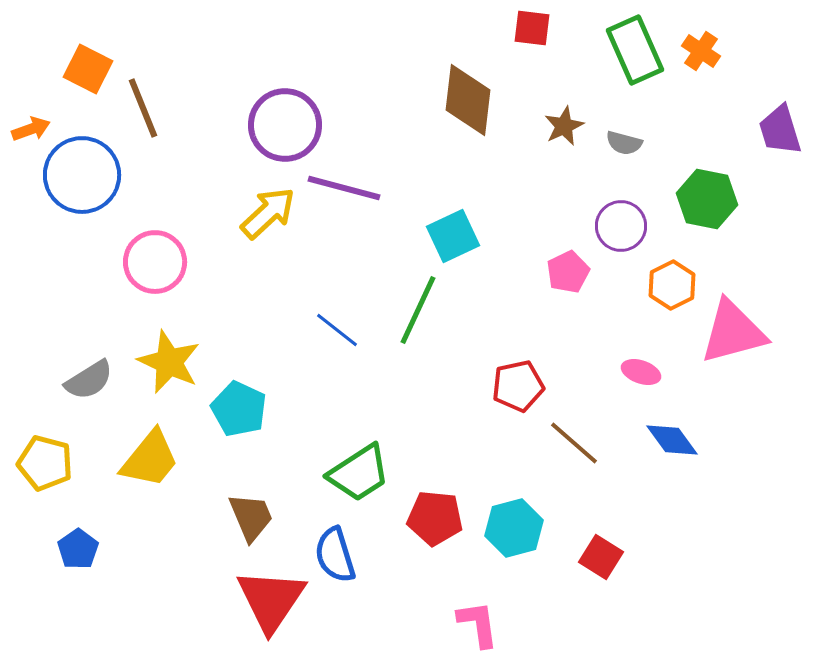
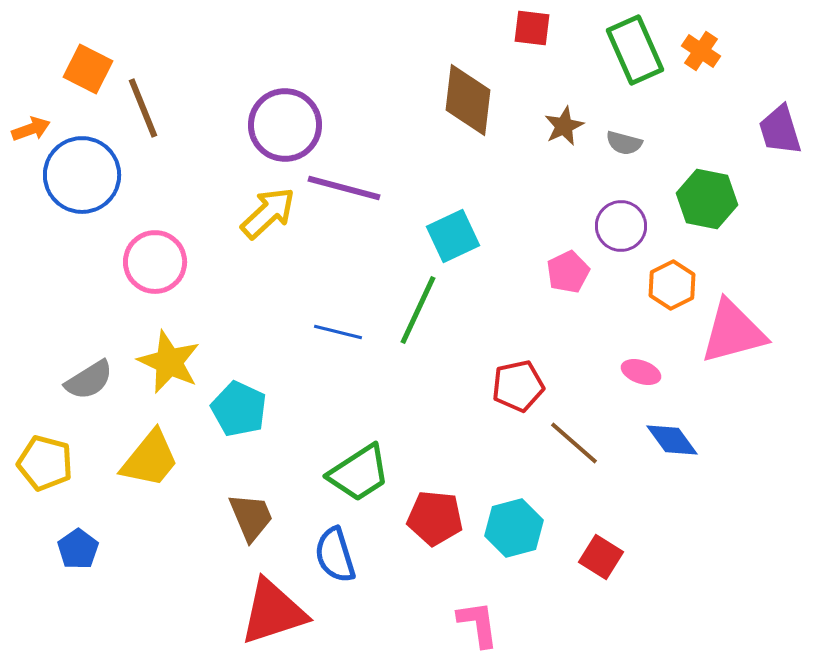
blue line at (337, 330): moved 1 px right, 2 px down; rotated 24 degrees counterclockwise
red triangle at (271, 600): moved 2 px right, 12 px down; rotated 38 degrees clockwise
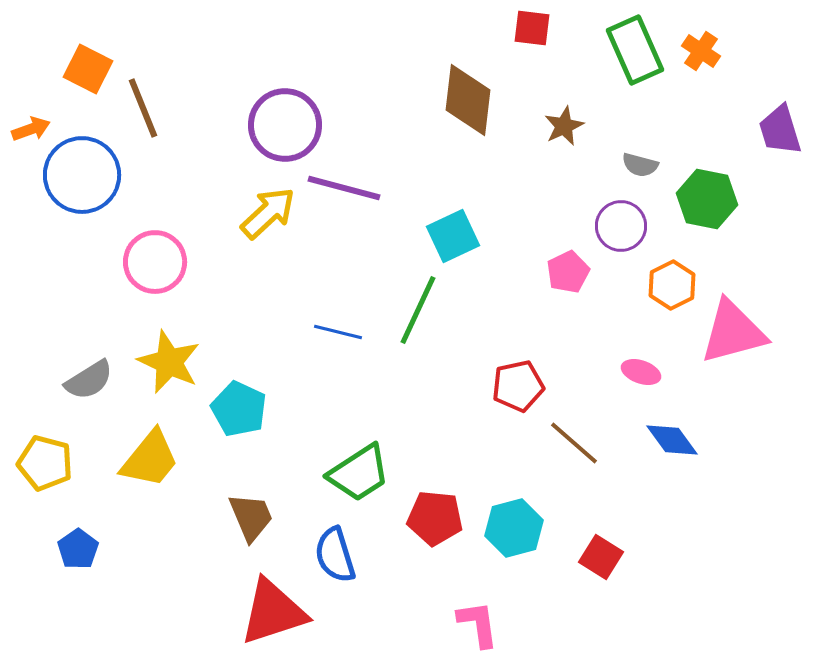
gray semicircle at (624, 143): moved 16 px right, 22 px down
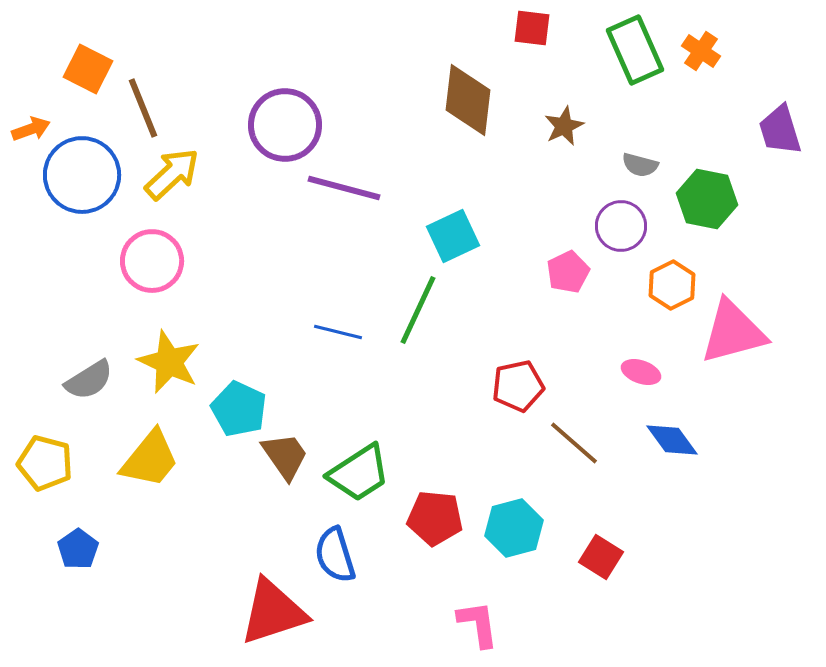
yellow arrow at (268, 213): moved 96 px left, 39 px up
pink circle at (155, 262): moved 3 px left, 1 px up
brown trapezoid at (251, 517): moved 34 px right, 61 px up; rotated 12 degrees counterclockwise
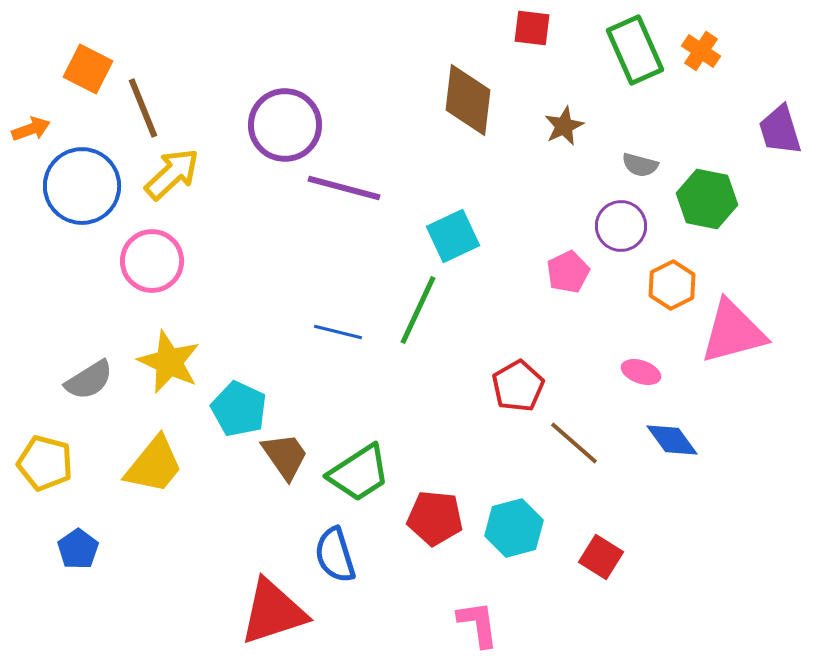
blue circle at (82, 175): moved 11 px down
red pentagon at (518, 386): rotated 18 degrees counterclockwise
yellow trapezoid at (150, 459): moved 4 px right, 6 px down
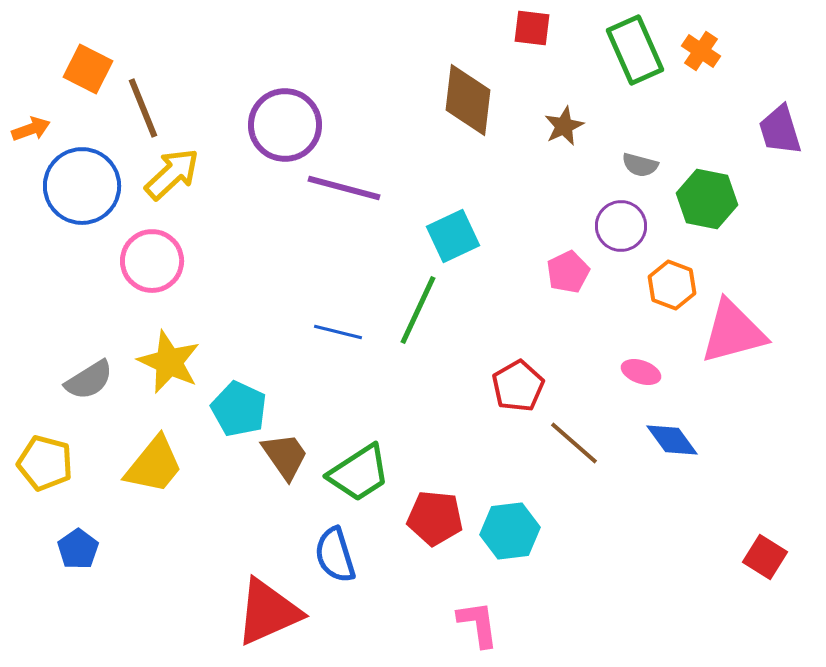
orange hexagon at (672, 285): rotated 12 degrees counterclockwise
cyan hexagon at (514, 528): moved 4 px left, 3 px down; rotated 8 degrees clockwise
red square at (601, 557): moved 164 px right
red triangle at (273, 612): moved 5 px left; rotated 6 degrees counterclockwise
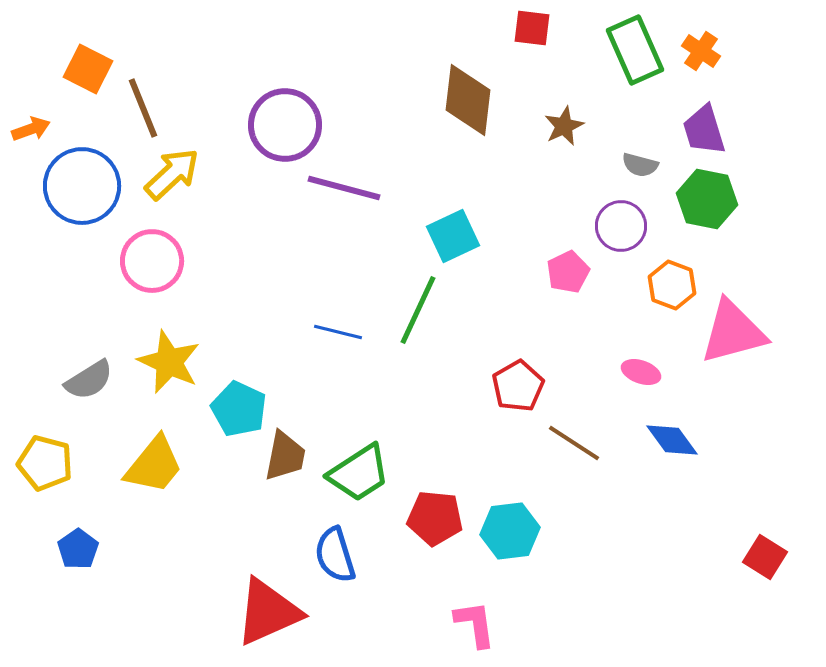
purple trapezoid at (780, 130): moved 76 px left
brown line at (574, 443): rotated 8 degrees counterclockwise
brown trapezoid at (285, 456): rotated 46 degrees clockwise
pink L-shape at (478, 624): moved 3 px left
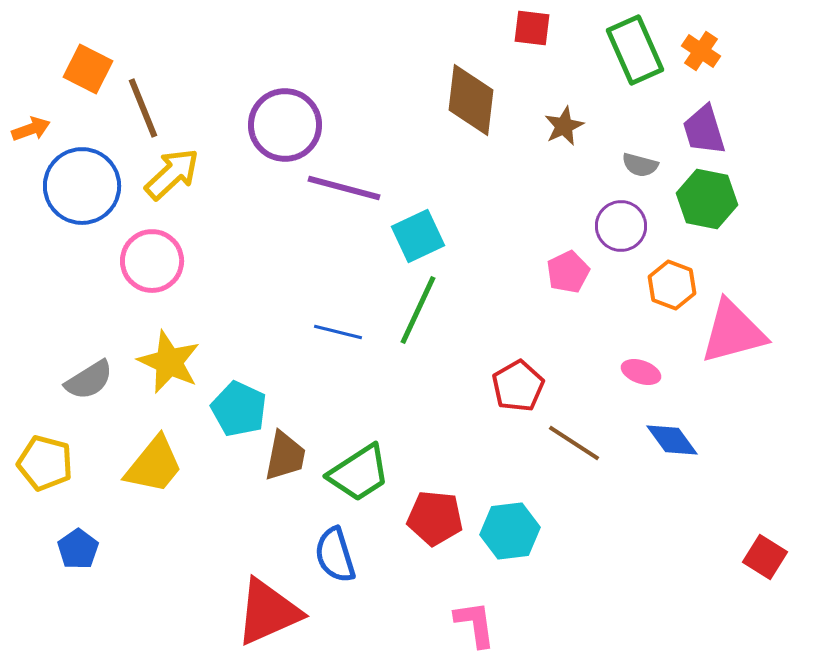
brown diamond at (468, 100): moved 3 px right
cyan square at (453, 236): moved 35 px left
